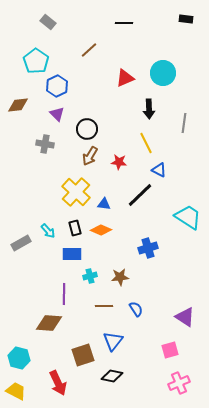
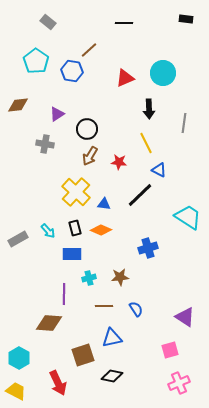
blue hexagon at (57, 86): moved 15 px right, 15 px up; rotated 25 degrees counterclockwise
purple triangle at (57, 114): rotated 42 degrees clockwise
gray rectangle at (21, 243): moved 3 px left, 4 px up
cyan cross at (90, 276): moved 1 px left, 2 px down
blue triangle at (113, 341): moved 1 px left, 3 px up; rotated 40 degrees clockwise
cyan hexagon at (19, 358): rotated 15 degrees clockwise
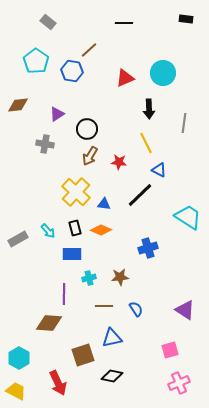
purple triangle at (185, 317): moved 7 px up
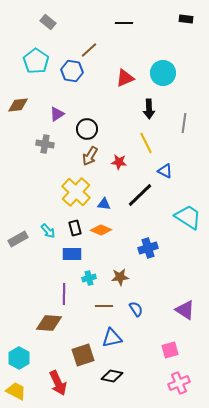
blue triangle at (159, 170): moved 6 px right, 1 px down
